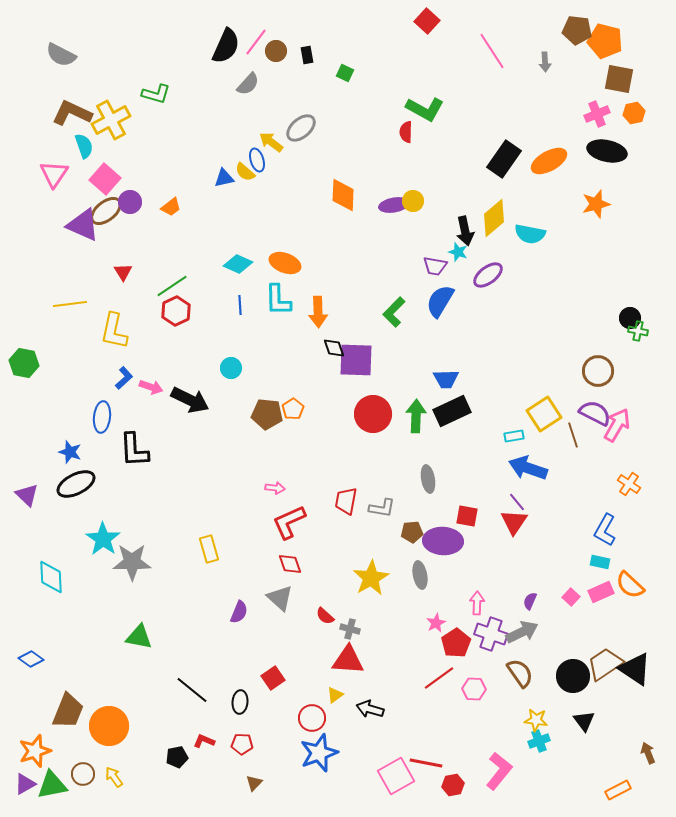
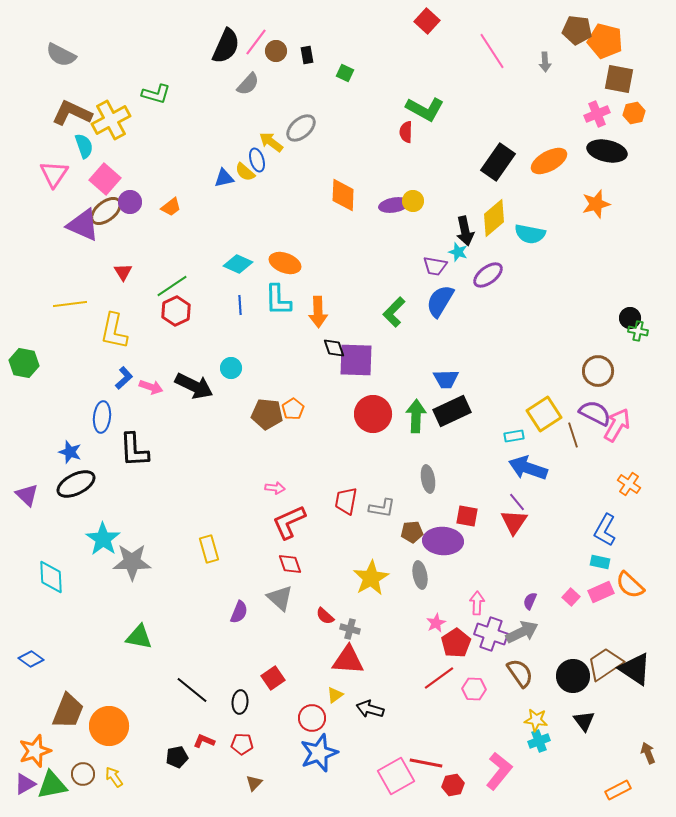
black rectangle at (504, 159): moved 6 px left, 3 px down
black arrow at (190, 400): moved 4 px right, 14 px up
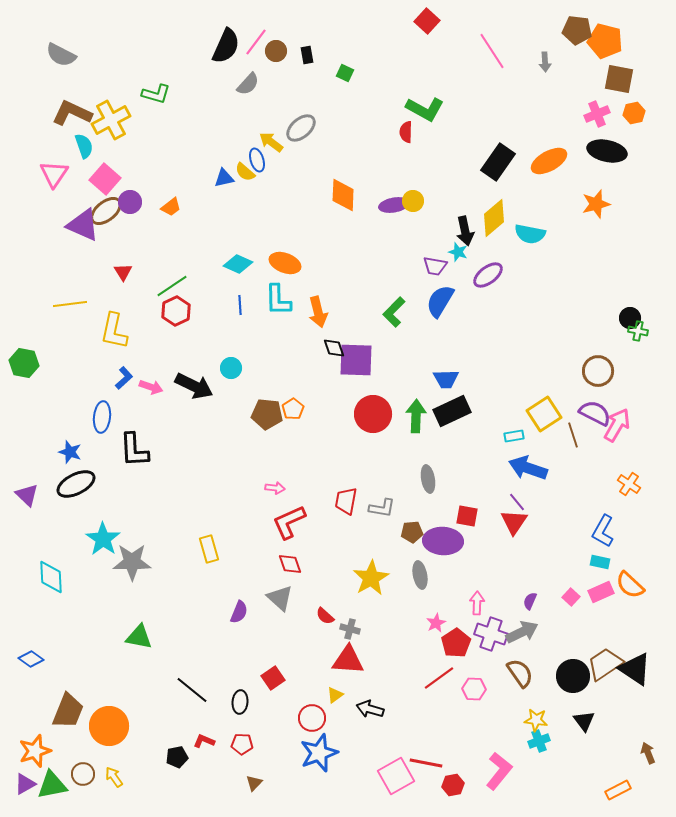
orange arrow at (318, 312): rotated 12 degrees counterclockwise
blue L-shape at (605, 530): moved 2 px left, 1 px down
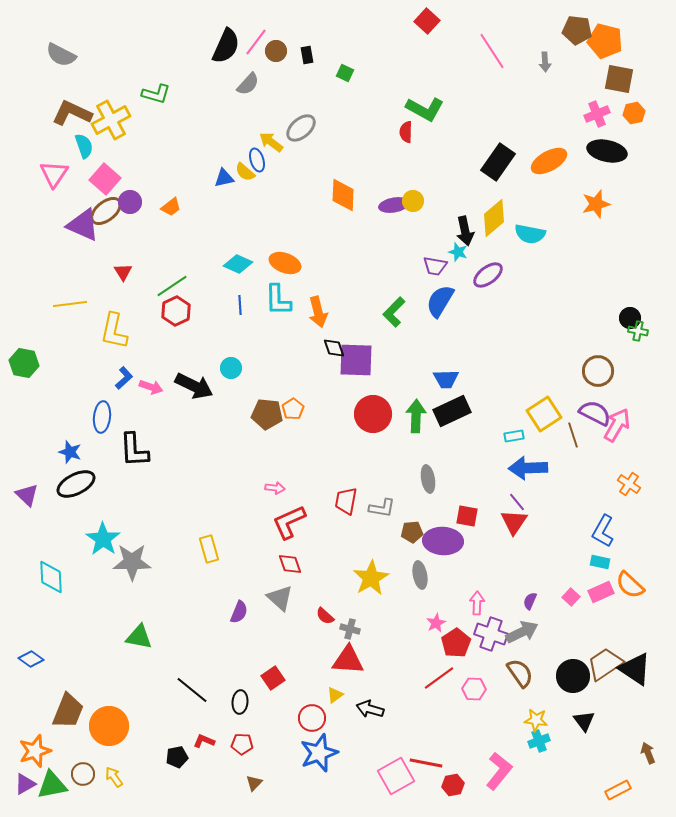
blue arrow at (528, 468): rotated 21 degrees counterclockwise
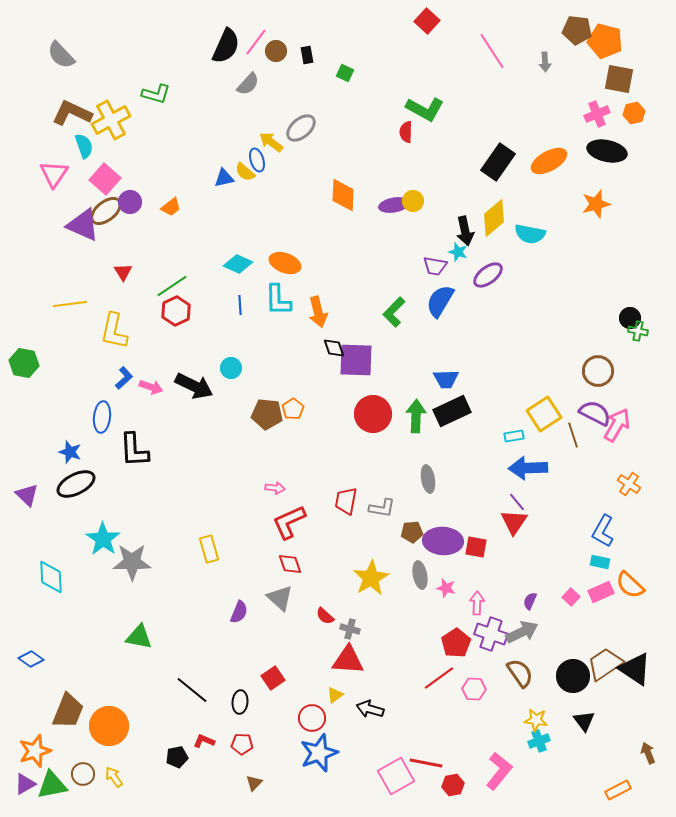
gray semicircle at (61, 55): rotated 20 degrees clockwise
red square at (467, 516): moved 9 px right, 31 px down
pink star at (436, 623): moved 10 px right, 35 px up; rotated 30 degrees counterclockwise
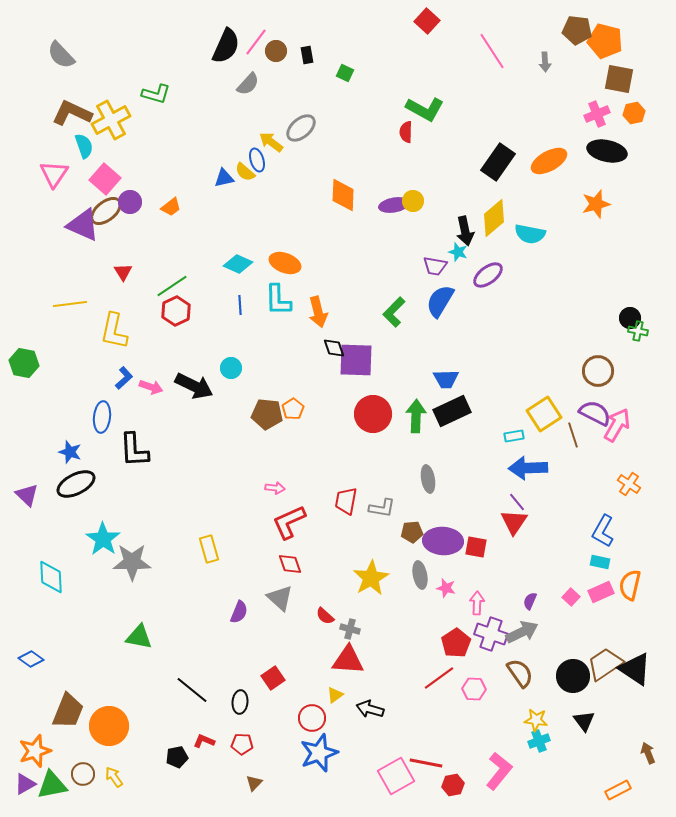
orange semicircle at (630, 585): rotated 60 degrees clockwise
